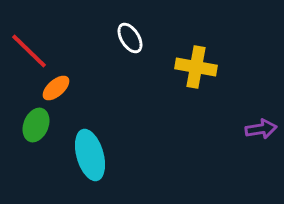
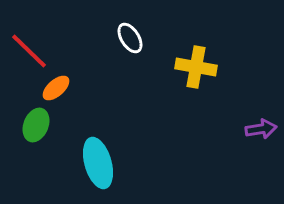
cyan ellipse: moved 8 px right, 8 px down
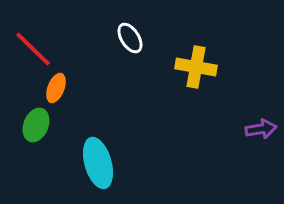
red line: moved 4 px right, 2 px up
orange ellipse: rotated 28 degrees counterclockwise
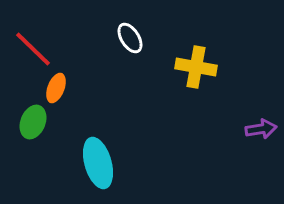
green ellipse: moved 3 px left, 3 px up
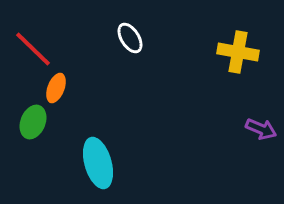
yellow cross: moved 42 px right, 15 px up
purple arrow: rotated 32 degrees clockwise
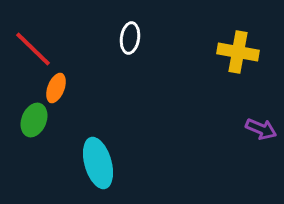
white ellipse: rotated 40 degrees clockwise
green ellipse: moved 1 px right, 2 px up
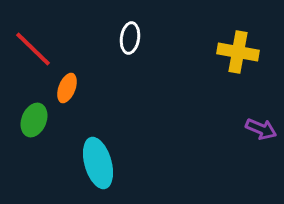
orange ellipse: moved 11 px right
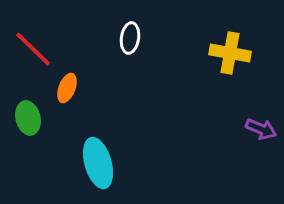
yellow cross: moved 8 px left, 1 px down
green ellipse: moved 6 px left, 2 px up; rotated 36 degrees counterclockwise
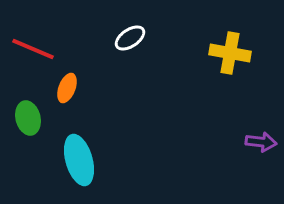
white ellipse: rotated 48 degrees clockwise
red line: rotated 21 degrees counterclockwise
purple arrow: moved 13 px down; rotated 16 degrees counterclockwise
cyan ellipse: moved 19 px left, 3 px up
